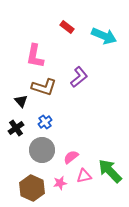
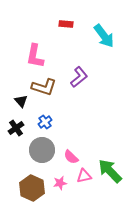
red rectangle: moved 1 px left, 3 px up; rotated 32 degrees counterclockwise
cyan arrow: rotated 30 degrees clockwise
pink semicircle: rotated 98 degrees counterclockwise
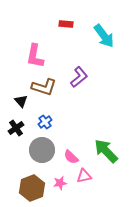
green arrow: moved 4 px left, 20 px up
brown hexagon: rotated 15 degrees clockwise
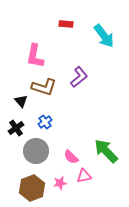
gray circle: moved 6 px left, 1 px down
